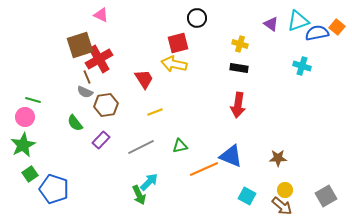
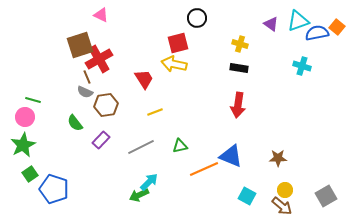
green arrow: rotated 90 degrees clockwise
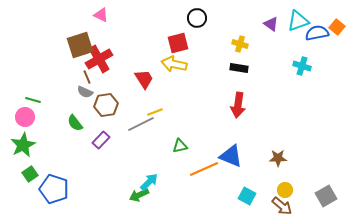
gray line: moved 23 px up
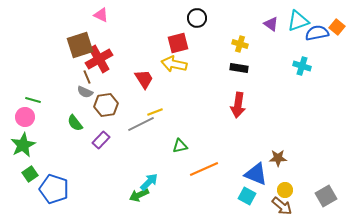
blue triangle: moved 25 px right, 18 px down
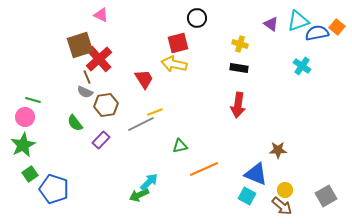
red cross: rotated 12 degrees counterclockwise
cyan cross: rotated 18 degrees clockwise
brown star: moved 8 px up
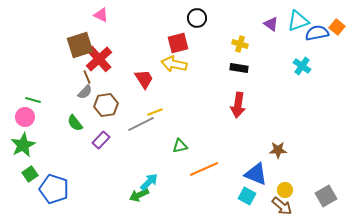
gray semicircle: rotated 70 degrees counterclockwise
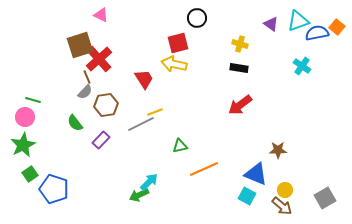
red arrow: moved 2 px right; rotated 45 degrees clockwise
gray square: moved 1 px left, 2 px down
